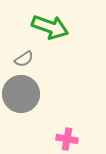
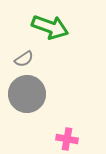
gray circle: moved 6 px right
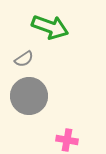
gray circle: moved 2 px right, 2 px down
pink cross: moved 1 px down
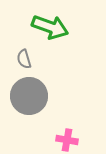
gray semicircle: rotated 108 degrees clockwise
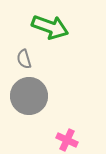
pink cross: rotated 15 degrees clockwise
